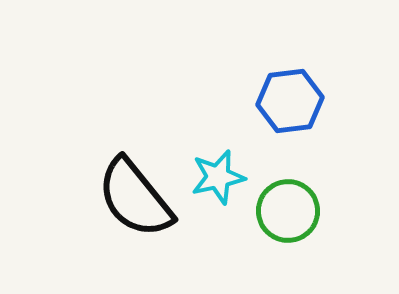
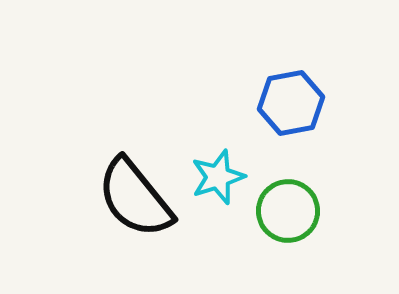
blue hexagon: moved 1 px right, 2 px down; rotated 4 degrees counterclockwise
cyan star: rotated 6 degrees counterclockwise
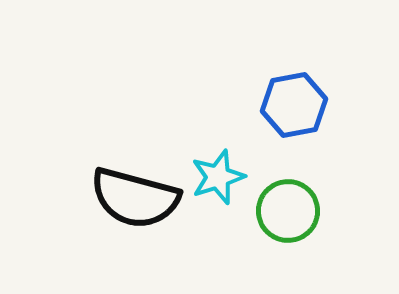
blue hexagon: moved 3 px right, 2 px down
black semicircle: rotated 36 degrees counterclockwise
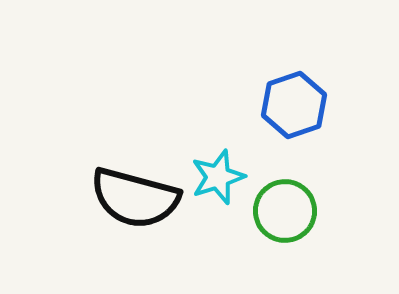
blue hexagon: rotated 8 degrees counterclockwise
green circle: moved 3 px left
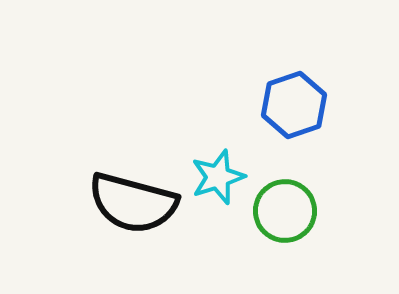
black semicircle: moved 2 px left, 5 px down
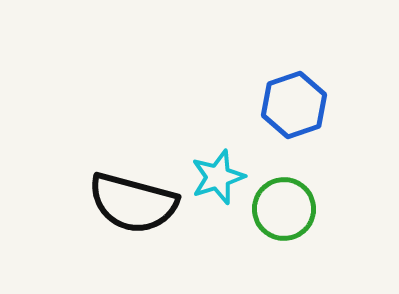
green circle: moved 1 px left, 2 px up
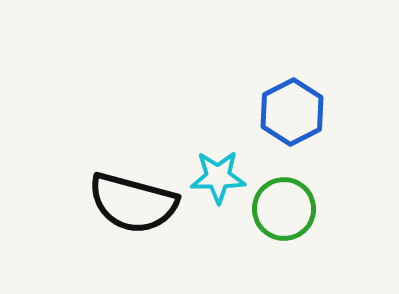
blue hexagon: moved 2 px left, 7 px down; rotated 8 degrees counterclockwise
cyan star: rotated 18 degrees clockwise
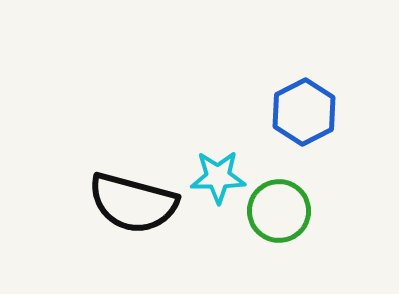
blue hexagon: moved 12 px right
green circle: moved 5 px left, 2 px down
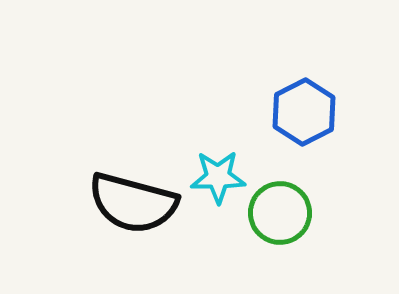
green circle: moved 1 px right, 2 px down
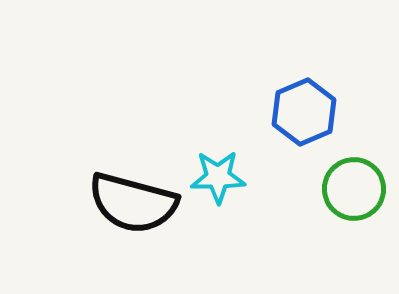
blue hexagon: rotated 4 degrees clockwise
green circle: moved 74 px right, 24 px up
